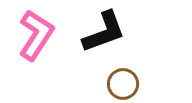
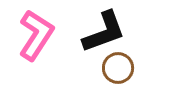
brown circle: moved 5 px left, 16 px up
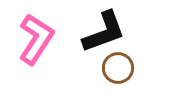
pink L-shape: moved 4 px down
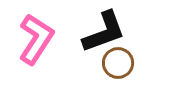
brown circle: moved 5 px up
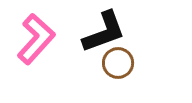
pink L-shape: rotated 9 degrees clockwise
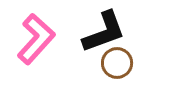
brown circle: moved 1 px left
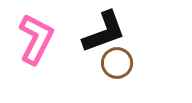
pink L-shape: rotated 15 degrees counterclockwise
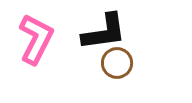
black L-shape: rotated 12 degrees clockwise
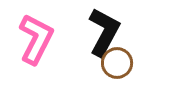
black L-shape: rotated 54 degrees counterclockwise
